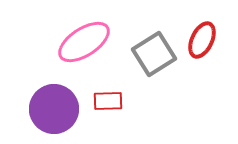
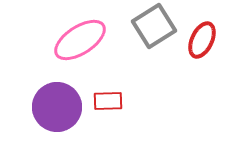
pink ellipse: moved 4 px left, 2 px up
gray square: moved 28 px up
purple circle: moved 3 px right, 2 px up
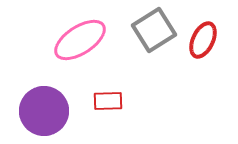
gray square: moved 4 px down
red ellipse: moved 1 px right
purple circle: moved 13 px left, 4 px down
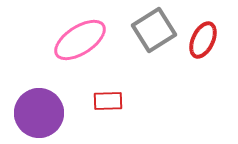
purple circle: moved 5 px left, 2 px down
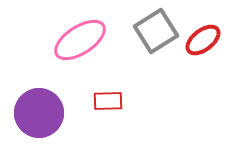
gray square: moved 2 px right, 1 px down
red ellipse: rotated 27 degrees clockwise
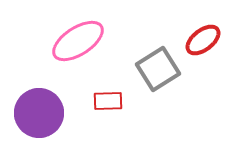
gray square: moved 2 px right, 38 px down
pink ellipse: moved 2 px left, 1 px down
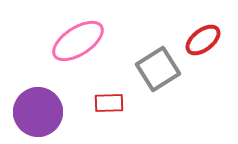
red rectangle: moved 1 px right, 2 px down
purple circle: moved 1 px left, 1 px up
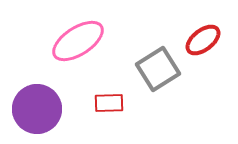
purple circle: moved 1 px left, 3 px up
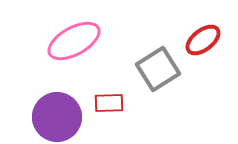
pink ellipse: moved 4 px left; rotated 4 degrees clockwise
purple circle: moved 20 px right, 8 px down
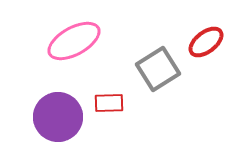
red ellipse: moved 3 px right, 2 px down
purple circle: moved 1 px right
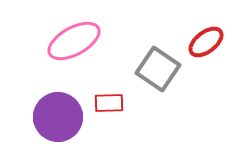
gray square: rotated 24 degrees counterclockwise
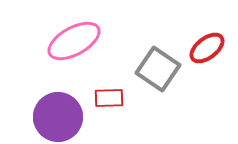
red ellipse: moved 1 px right, 6 px down
red rectangle: moved 5 px up
